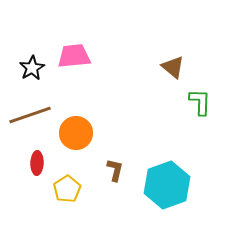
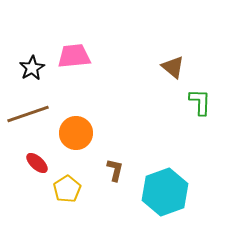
brown line: moved 2 px left, 1 px up
red ellipse: rotated 50 degrees counterclockwise
cyan hexagon: moved 2 px left, 7 px down
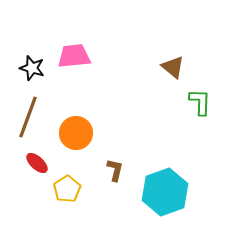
black star: rotated 25 degrees counterclockwise
brown line: moved 3 px down; rotated 51 degrees counterclockwise
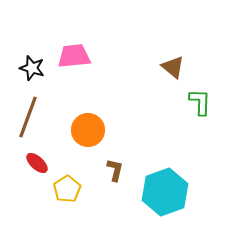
orange circle: moved 12 px right, 3 px up
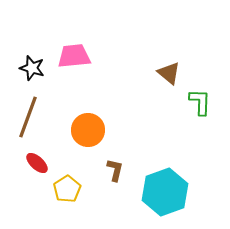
brown triangle: moved 4 px left, 6 px down
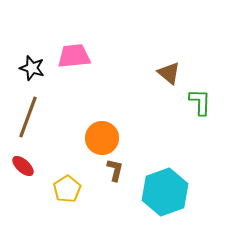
orange circle: moved 14 px right, 8 px down
red ellipse: moved 14 px left, 3 px down
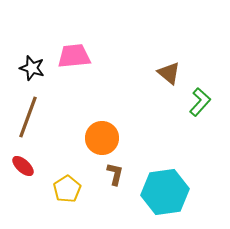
green L-shape: rotated 40 degrees clockwise
brown L-shape: moved 4 px down
cyan hexagon: rotated 12 degrees clockwise
